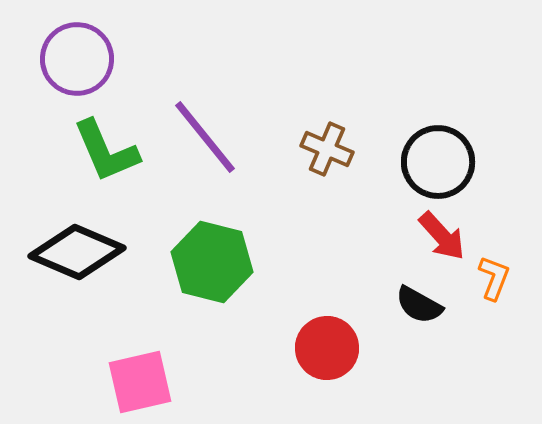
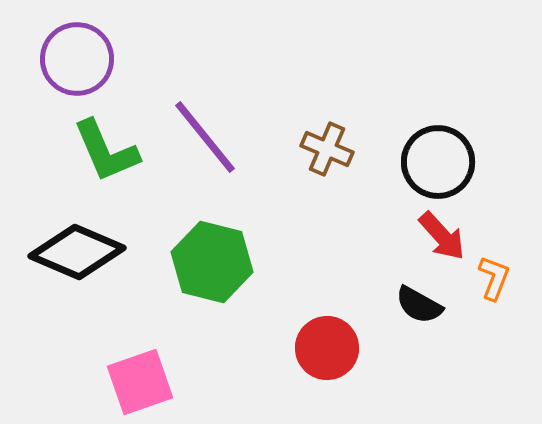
pink square: rotated 6 degrees counterclockwise
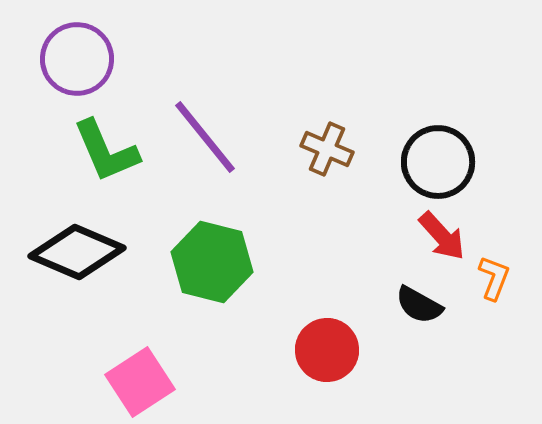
red circle: moved 2 px down
pink square: rotated 14 degrees counterclockwise
